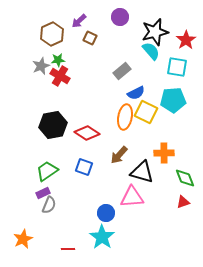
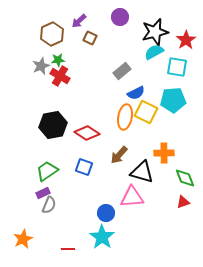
cyan semicircle: moved 3 px right, 1 px down; rotated 78 degrees counterclockwise
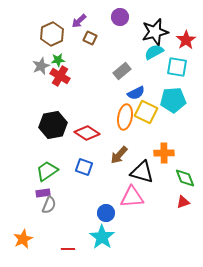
purple rectangle: rotated 16 degrees clockwise
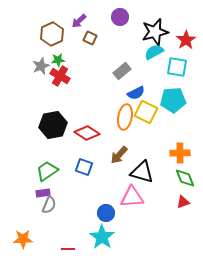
orange cross: moved 16 px right
orange star: rotated 24 degrees clockwise
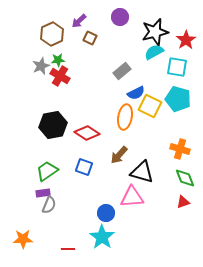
cyan pentagon: moved 5 px right, 1 px up; rotated 20 degrees clockwise
yellow square: moved 4 px right, 6 px up
orange cross: moved 4 px up; rotated 18 degrees clockwise
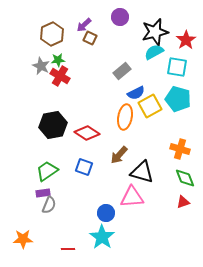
purple arrow: moved 5 px right, 4 px down
gray star: rotated 24 degrees counterclockwise
yellow square: rotated 35 degrees clockwise
